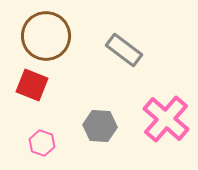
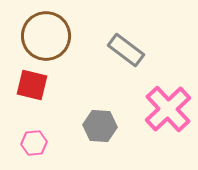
gray rectangle: moved 2 px right
red square: rotated 8 degrees counterclockwise
pink cross: moved 2 px right, 10 px up; rotated 6 degrees clockwise
pink hexagon: moved 8 px left; rotated 25 degrees counterclockwise
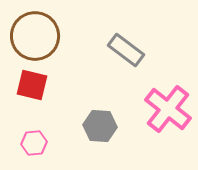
brown circle: moved 11 px left
pink cross: rotated 9 degrees counterclockwise
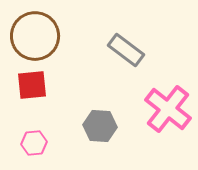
red square: rotated 20 degrees counterclockwise
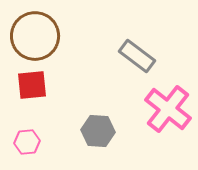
gray rectangle: moved 11 px right, 6 px down
gray hexagon: moved 2 px left, 5 px down
pink hexagon: moved 7 px left, 1 px up
